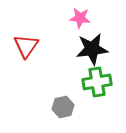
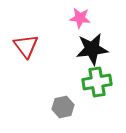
red triangle: rotated 12 degrees counterclockwise
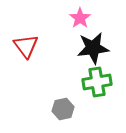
pink star: rotated 30 degrees clockwise
black star: moved 1 px right, 1 px up
gray hexagon: moved 2 px down
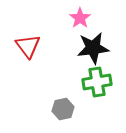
red triangle: moved 2 px right
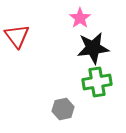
red triangle: moved 11 px left, 10 px up
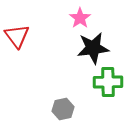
green cross: moved 11 px right; rotated 8 degrees clockwise
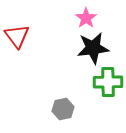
pink star: moved 6 px right
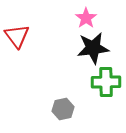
green cross: moved 2 px left
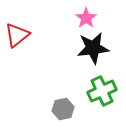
red triangle: moved 1 px up; rotated 28 degrees clockwise
green cross: moved 4 px left, 9 px down; rotated 24 degrees counterclockwise
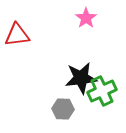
red triangle: rotated 32 degrees clockwise
black star: moved 12 px left, 30 px down
gray hexagon: rotated 15 degrees clockwise
